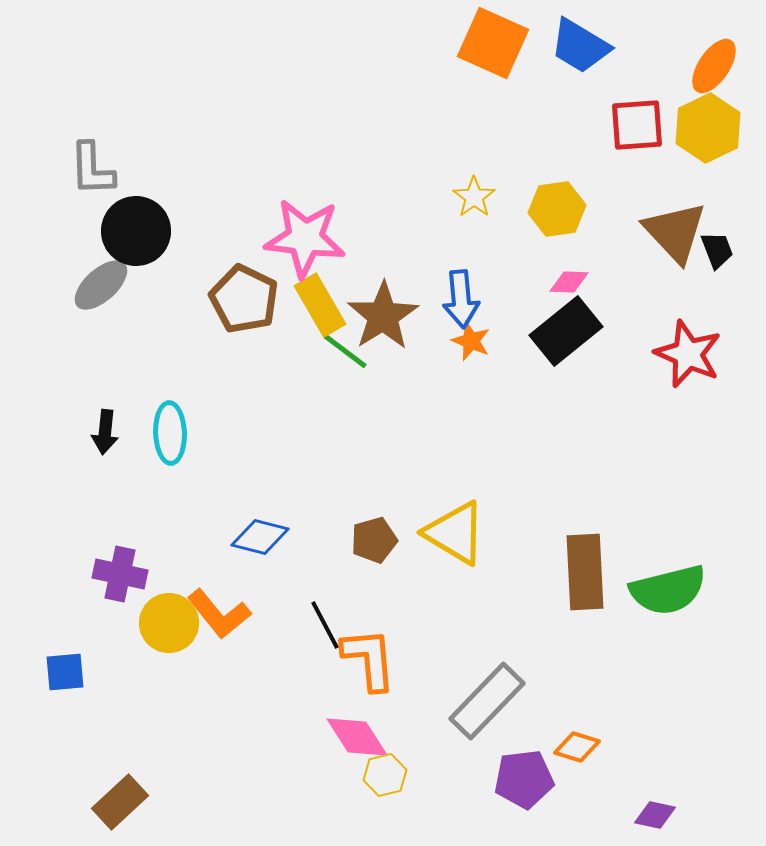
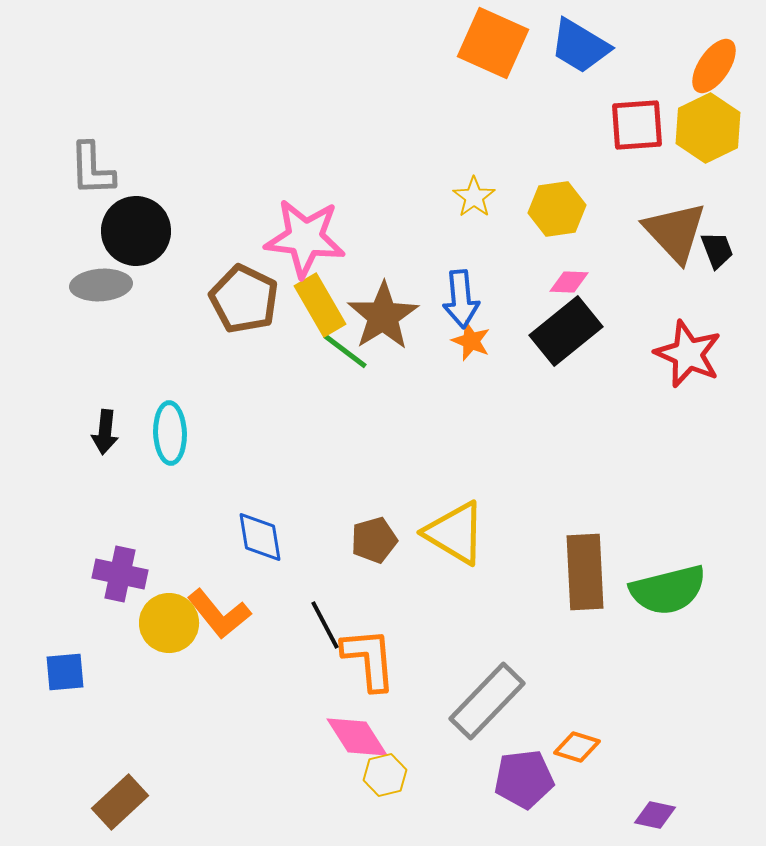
gray ellipse at (101, 285): rotated 38 degrees clockwise
blue diamond at (260, 537): rotated 66 degrees clockwise
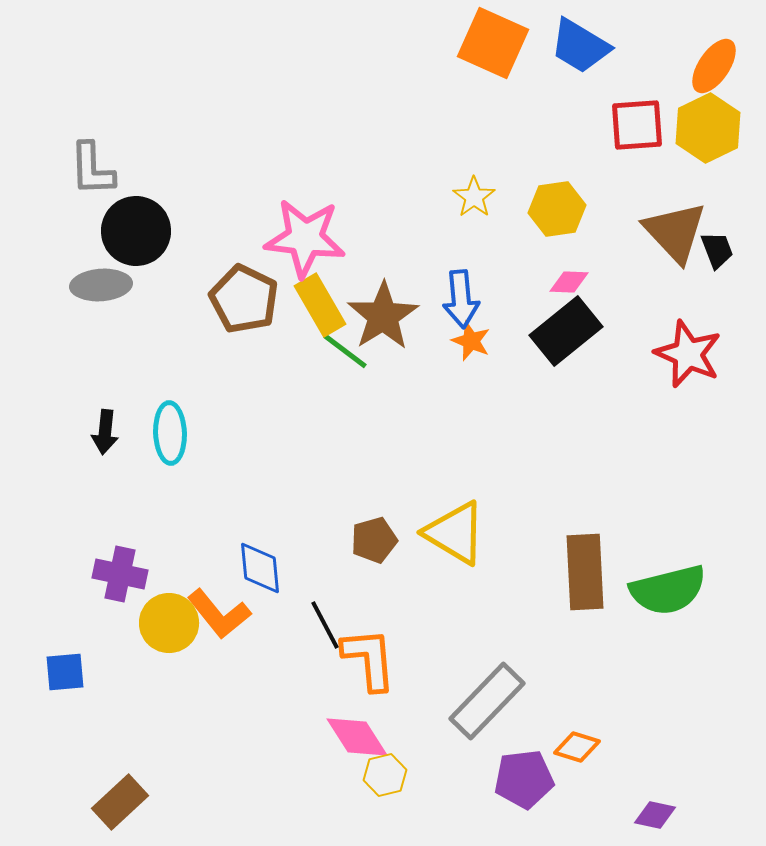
blue diamond at (260, 537): moved 31 px down; rotated 4 degrees clockwise
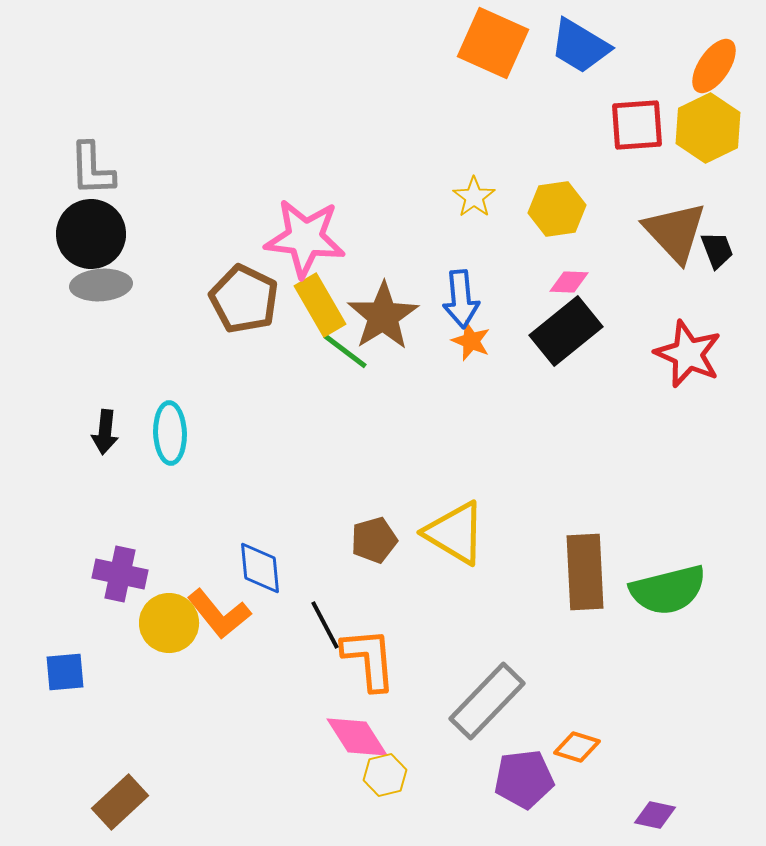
black circle at (136, 231): moved 45 px left, 3 px down
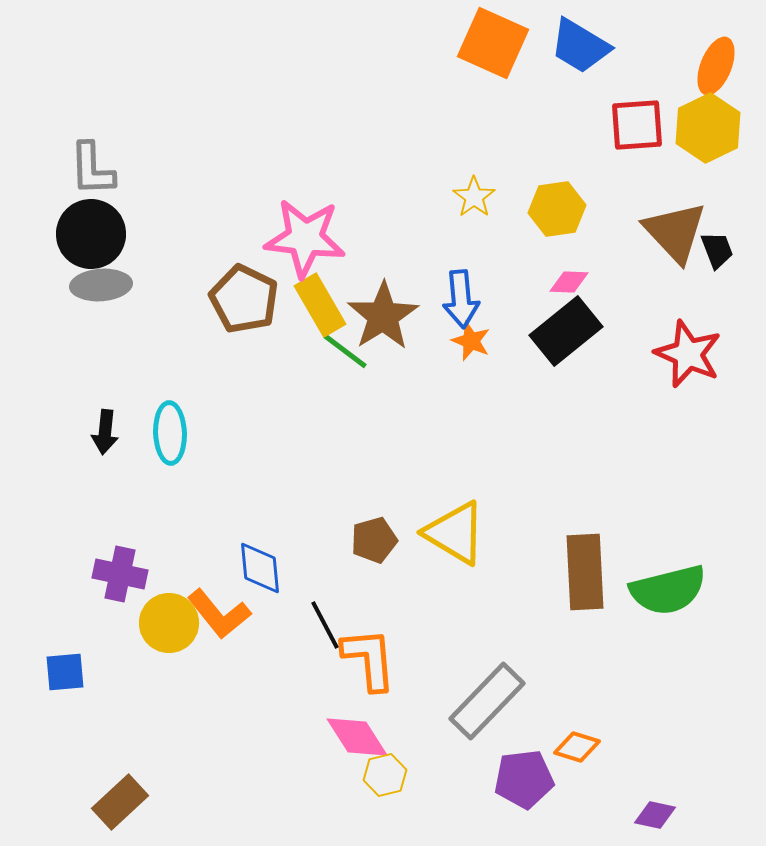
orange ellipse at (714, 66): moved 2 px right; rotated 12 degrees counterclockwise
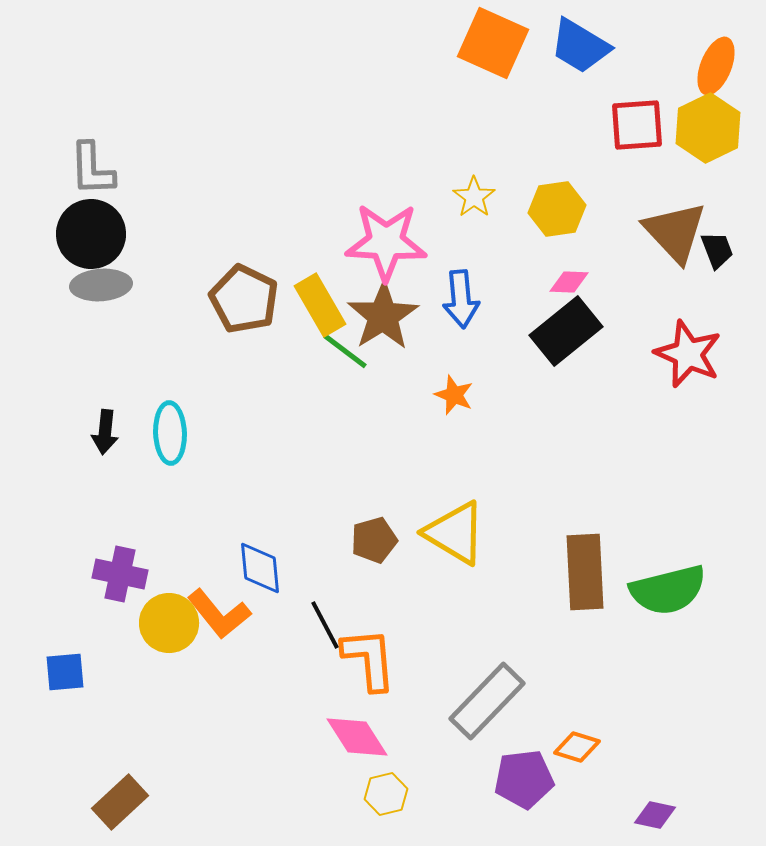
pink star at (305, 238): moved 81 px right, 4 px down; rotated 4 degrees counterclockwise
orange star at (471, 341): moved 17 px left, 54 px down
yellow hexagon at (385, 775): moved 1 px right, 19 px down
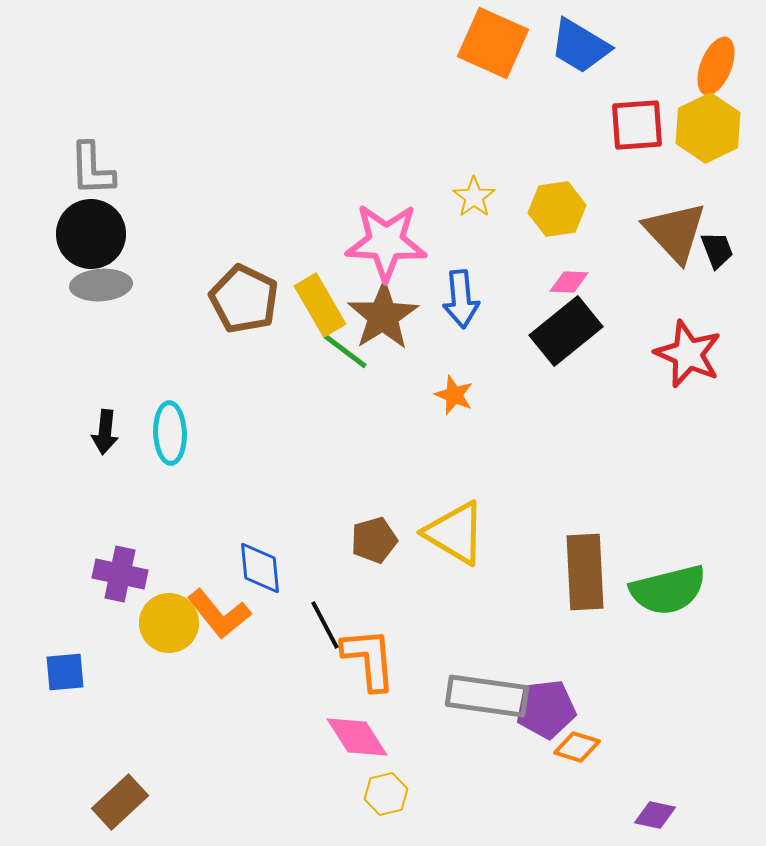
gray rectangle at (487, 701): moved 5 px up; rotated 54 degrees clockwise
purple pentagon at (524, 779): moved 22 px right, 70 px up
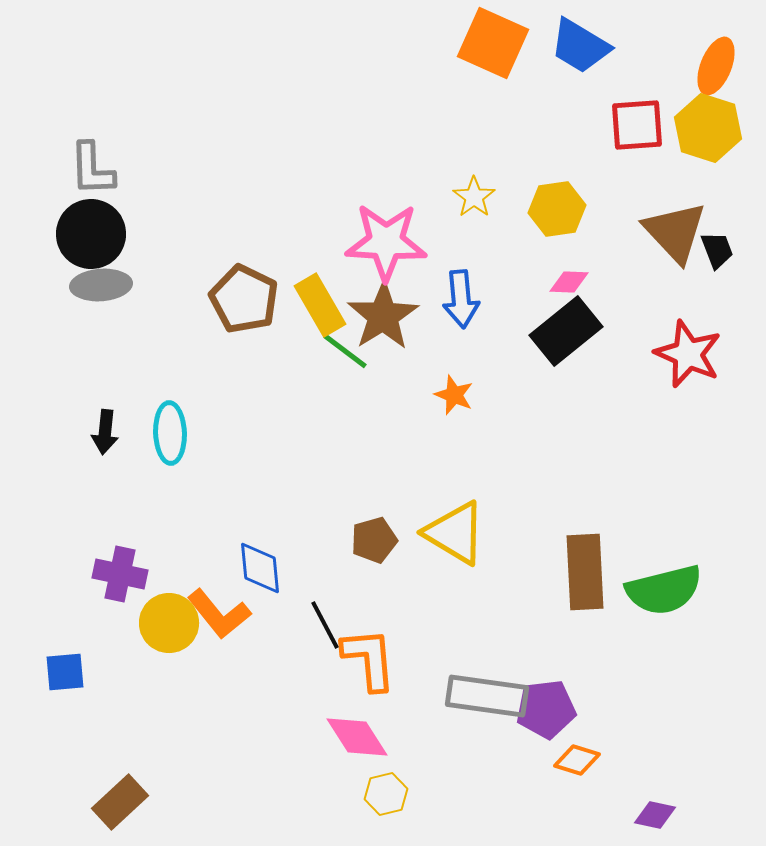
yellow hexagon at (708, 128): rotated 16 degrees counterclockwise
green semicircle at (668, 590): moved 4 px left
orange diamond at (577, 747): moved 13 px down
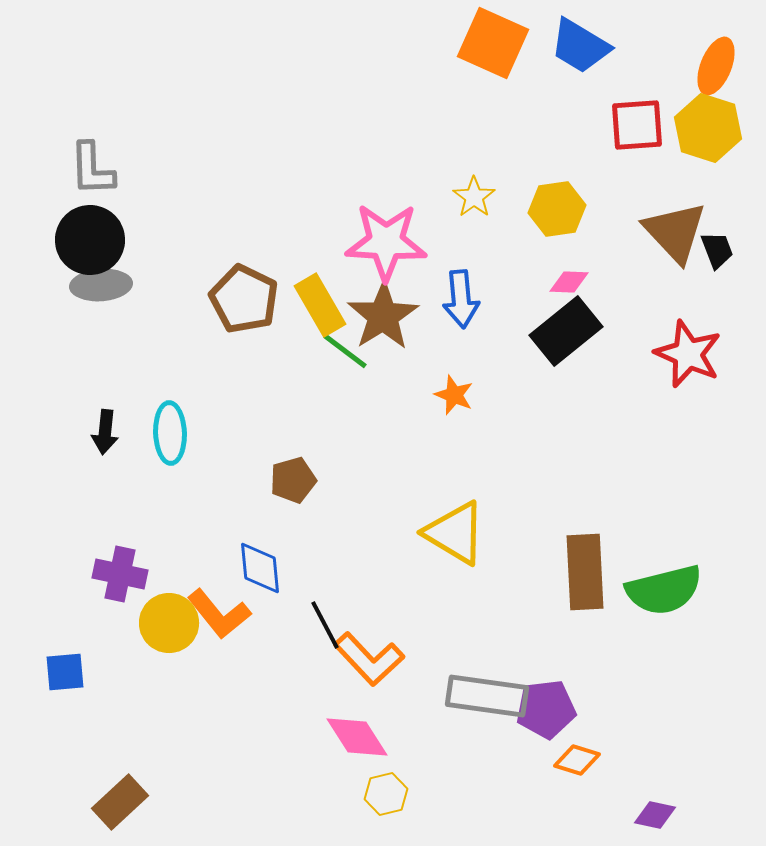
black circle at (91, 234): moved 1 px left, 6 px down
brown pentagon at (374, 540): moved 81 px left, 60 px up
orange L-shape at (369, 659): rotated 142 degrees clockwise
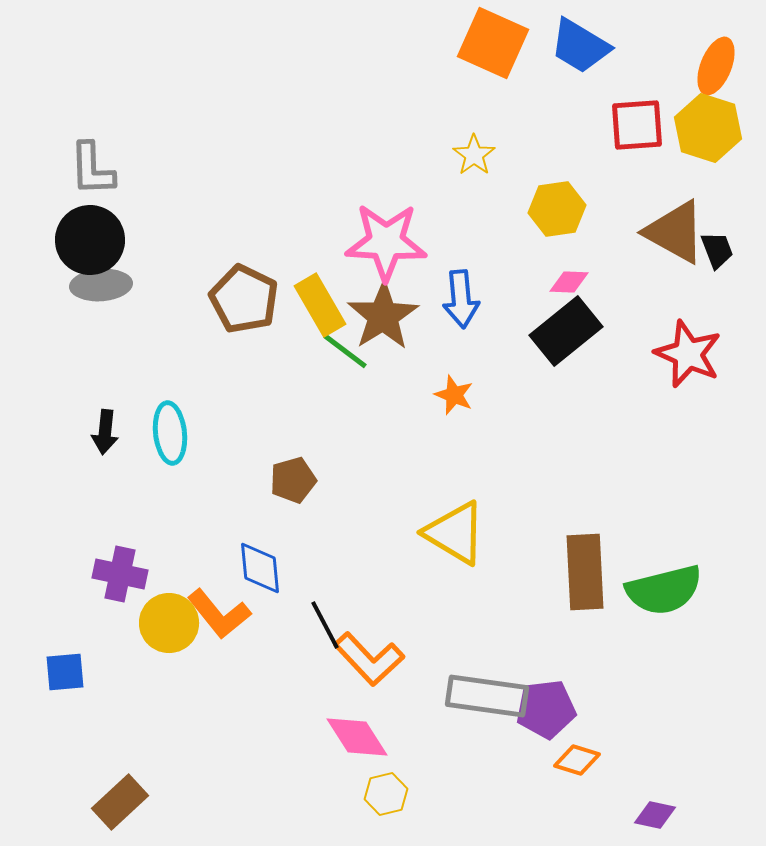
yellow star at (474, 197): moved 42 px up
brown triangle at (675, 232): rotated 18 degrees counterclockwise
cyan ellipse at (170, 433): rotated 4 degrees counterclockwise
